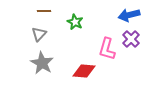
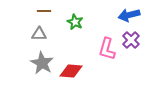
gray triangle: rotated 49 degrees clockwise
purple cross: moved 1 px down
red diamond: moved 13 px left
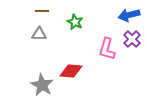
brown line: moved 2 px left
purple cross: moved 1 px right, 1 px up
gray star: moved 22 px down
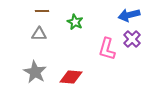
red diamond: moved 6 px down
gray star: moved 7 px left, 13 px up
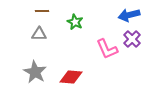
pink L-shape: rotated 40 degrees counterclockwise
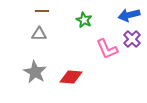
green star: moved 9 px right, 2 px up
